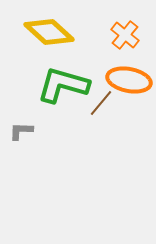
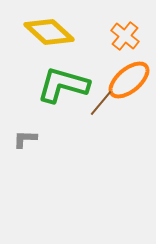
orange cross: moved 1 px down
orange ellipse: rotated 51 degrees counterclockwise
gray L-shape: moved 4 px right, 8 px down
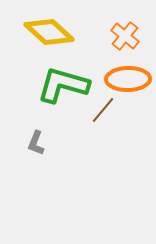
orange ellipse: moved 1 px left, 1 px up; rotated 39 degrees clockwise
brown line: moved 2 px right, 7 px down
gray L-shape: moved 11 px right, 4 px down; rotated 70 degrees counterclockwise
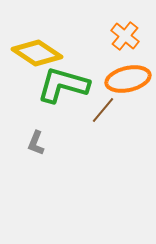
yellow diamond: moved 12 px left, 21 px down; rotated 9 degrees counterclockwise
orange ellipse: rotated 12 degrees counterclockwise
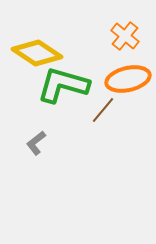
gray L-shape: rotated 30 degrees clockwise
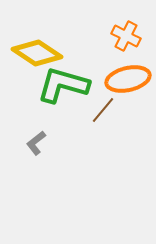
orange cross: moved 1 px right; rotated 12 degrees counterclockwise
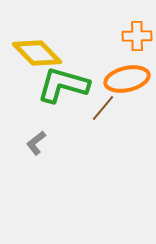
orange cross: moved 11 px right; rotated 28 degrees counterclockwise
yellow diamond: rotated 12 degrees clockwise
orange ellipse: moved 1 px left
brown line: moved 2 px up
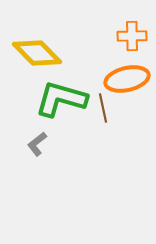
orange cross: moved 5 px left
green L-shape: moved 2 px left, 14 px down
brown line: rotated 52 degrees counterclockwise
gray L-shape: moved 1 px right, 1 px down
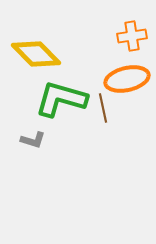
orange cross: rotated 8 degrees counterclockwise
yellow diamond: moved 1 px left, 1 px down
gray L-shape: moved 4 px left, 4 px up; rotated 125 degrees counterclockwise
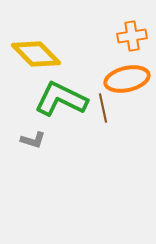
green L-shape: rotated 10 degrees clockwise
